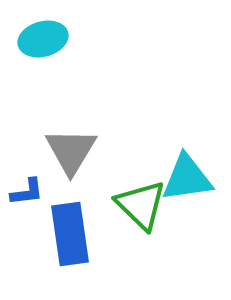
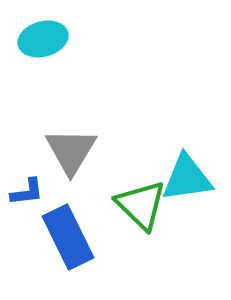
blue rectangle: moved 2 px left, 3 px down; rotated 18 degrees counterclockwise
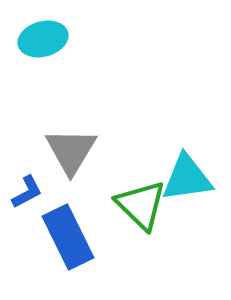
blue L-shape: rotated 21 degrees counterclockwise
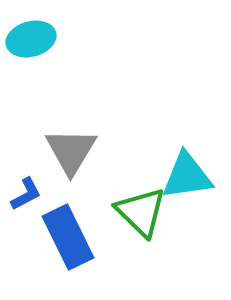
cyan ellipse: moved 12 px left
cyan triangle: moved 2 px up
blue L-shape: moved 1 px left, 2 px down
green triangle: moved 7 px down
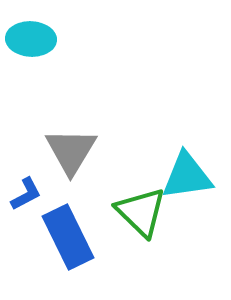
cyan ellipse: rotated 18 degrees clockwise
